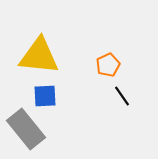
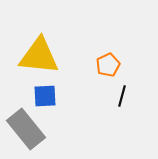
black line: rotated 50 degrees clockwise
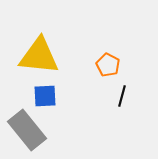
orange pentagon: rotated 20 degrees counterclockwise
gray rectangle: moved 1 px right, 1 px down
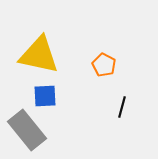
yellow triangle: moved 1 px up; rotated 6 degrees clockwise
orange pentagon: moved 4 px left
black line: moved 11 px down
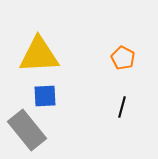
yellow triangle: rotated 15 degrees counterclockwise
orange pentagon: moved 19 px right, 7 px up
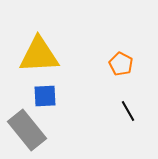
orange pentagon: moved 2 px left, 6 px down
black line: moved 6 px right, 4 px down; rotated 45 degrees counterclockwise
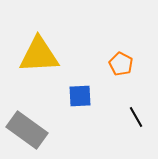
blue square: moved 35 px right
black line: moved 8 px right, 6 px down
gray rectangle: rotated 15 degrees counterclockwise
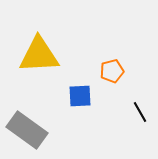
orange pentagon: moved 9 px left, 7 px down; rotated 30 degrees clockwise
black line: moved 4 px right, 5 px up
